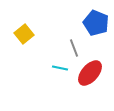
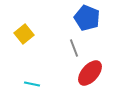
blue pentagon: moved 9 px left, 5 px up
cyan line: moved 28 px left, 16 px down
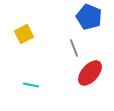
blue pentagon: moved 2 px right, 1 px up
yellow square: rotated 12 degrees clockwise
cyan line: moved 1 px left, 1 px down
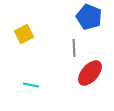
gray line: rotated 18 degrees clockwise
